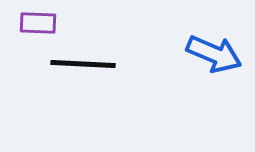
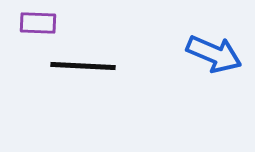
black line: moved 2 px down
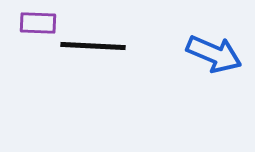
black line: moved 10 px right, 20 px up
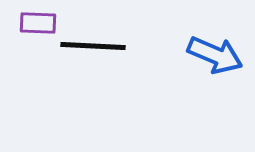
blue arrow: moved 1 px right, 1 px down
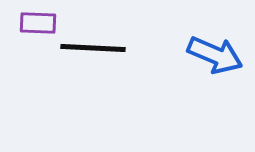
black line: moved 2 px down
